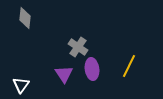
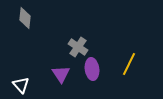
yellow line: moved 2 px up
purple triangle: moved 3 px left
white triangle: rotated 18 degrees counterclockwise
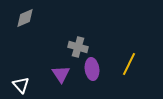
gray diamond: rotated 60 degrees clockwise
gray cross: rotated 18 degrees counterclockwise
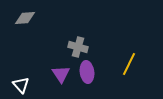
gray diamond: rotated 20 degrees clockwise
purple ellipse: moved 5 px left, 3 px down
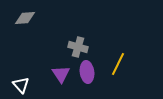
yellow line: moved 11 px left
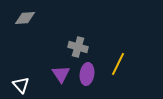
purple ellipse: moved 2 px down; rotated 15 degrees clockwise
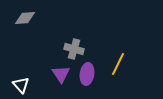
gray cross: moved 4 px left, 2 px down
